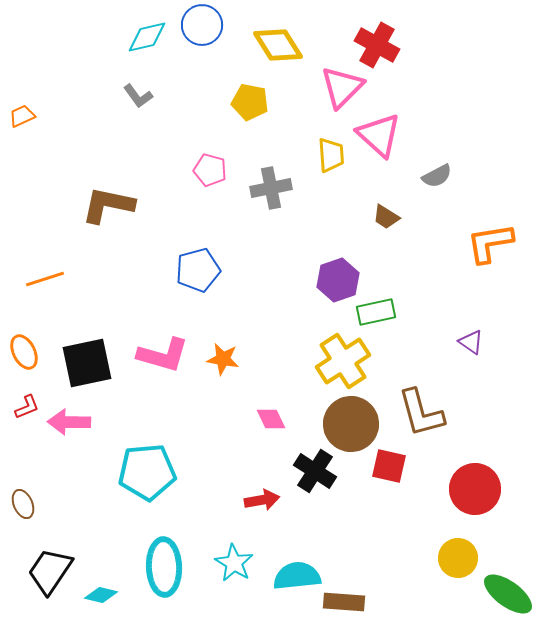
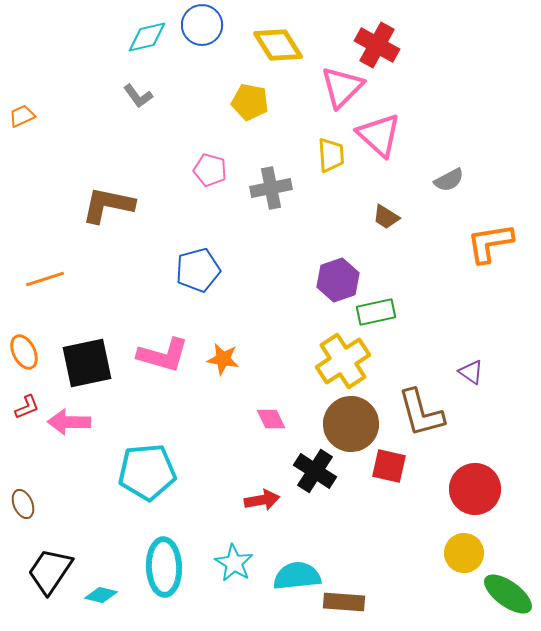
gray semicircle at (437, 176): moved 12 px right, 4 px down
purple triangle at (471, 342): moved 30 px down
yellow circle at (458, 558): moved 6 px right, 5 px up
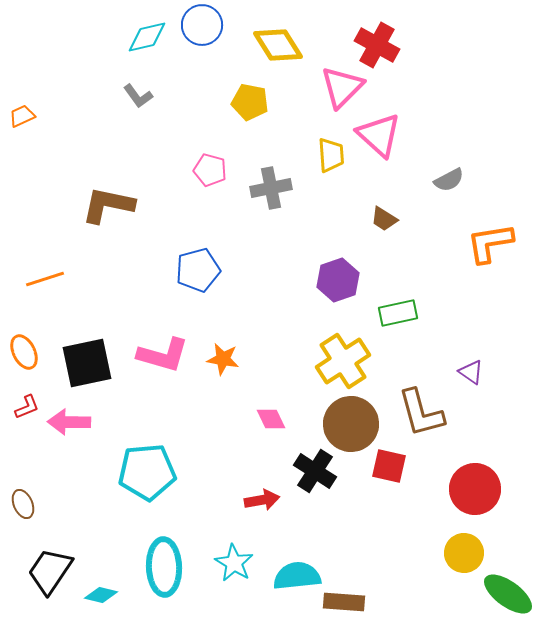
brown trapezoid at (386, 217): moved 2 px left, 2 px down
green rectangle at (376, 312): moved 22 px right, 1 px down
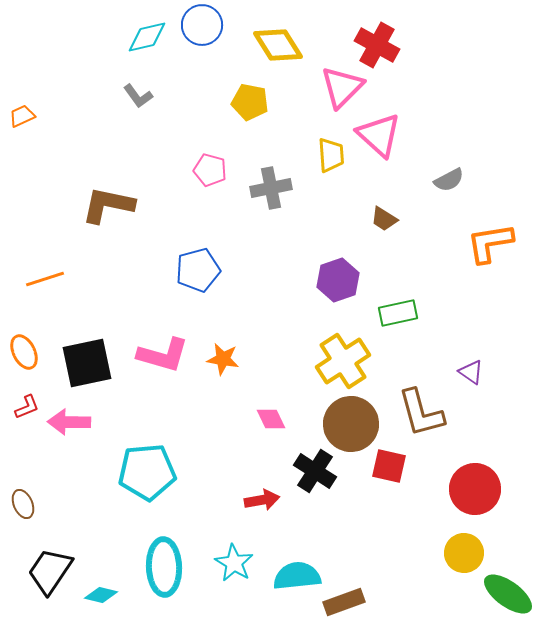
brown rectangle at (344, 602): rotated 24 degrees counterclockwise
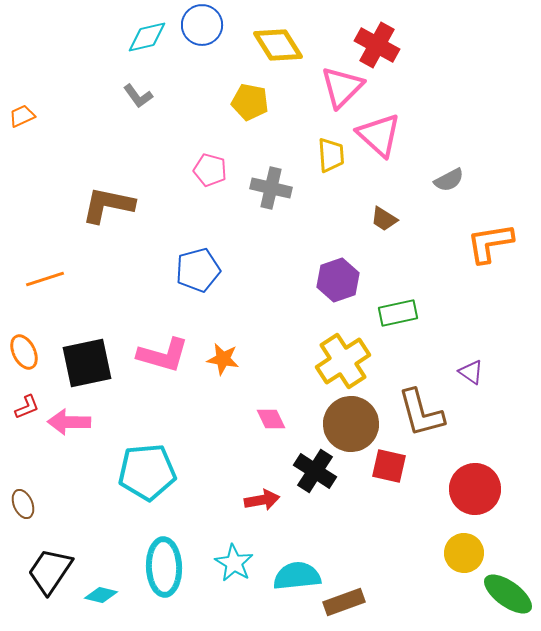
gray cross at (271, 188): rotated 24 degrees clockwise
